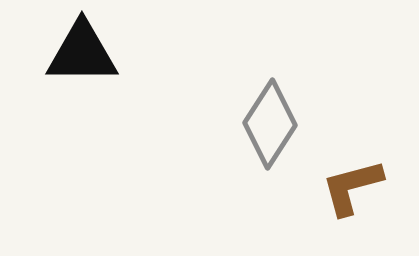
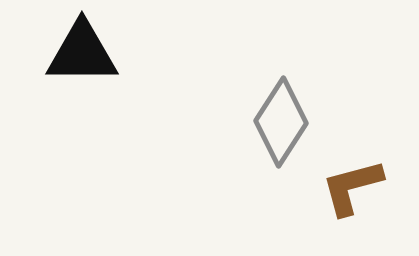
gray diamond: moved 11 px right, 2 px up
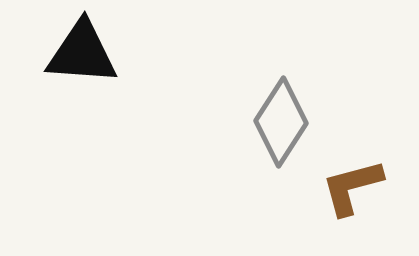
black triangle: rotated 4 degrees clockwise
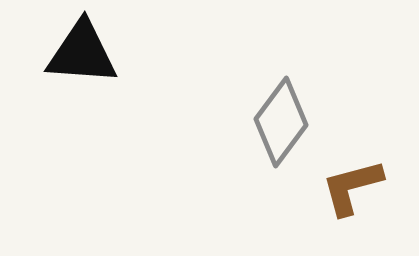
gray diamond: rotated 4 degrees clockwise
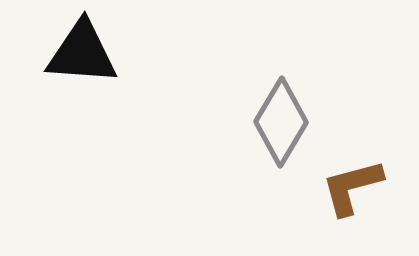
gray diamond: rotated 6 degrees counterclockwise
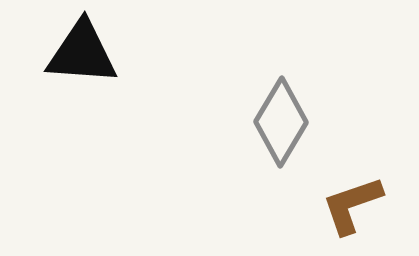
brown L-shape: moved 18 px down; rotated 4 degrees counterclockwise
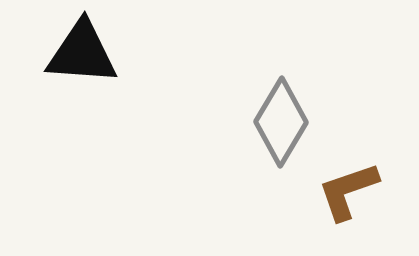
brown L-shape: moved 4 px left, 14 px up
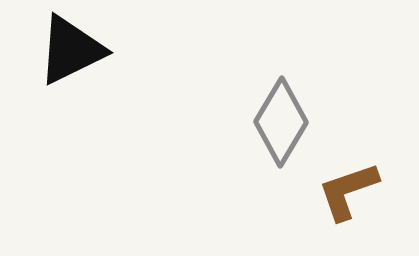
black triangle: moved 11 px left, 3 px up; rotated 30 degrees counterclockwise
